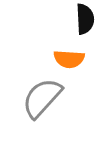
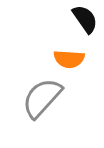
black semicircle: rotated 32 degrees counterclockwise
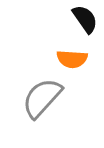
orange semicircle: moved 3 px right
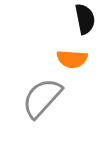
black semicircle: rotated 24 degrees clockwise
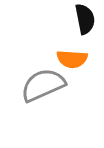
gray semicircle: moved 1 px right, 13 px up; rotated 24 degrees clockwise
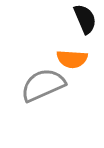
black semicircle: rotated 12 degrees counterclockwise
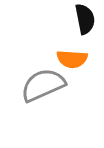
black semicircle: rotated 12 degrees clockwise
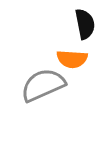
black semicircle: moved 5 px down
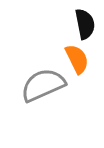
orange semicircle: moved 5 px right; rotated 120 degrees counterclockwise
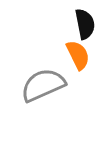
orange semicircle: moved 1 px right, 4 px up
